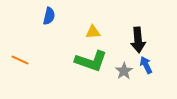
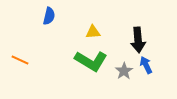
green L-shape: rotated 12 degrees clockwise
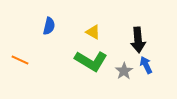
blue semicircle: moved 10 px down
yellow triangle: rotated 35 degrees clockwise
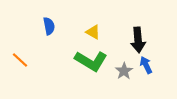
blue semicircle: rotated 24 degrees counterclockwise
orange line: rotated 18 degrees clockwise
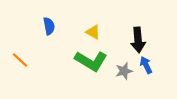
gray star: rotated 18 degrees clockwise
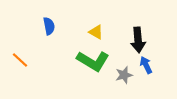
yellow triangle: moved 3 px right
green L-shape: moved 2 px right
gray star: moved 4 px down
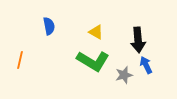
orange line: rotated 60 degrees clockwise
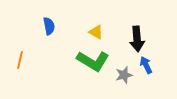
black arrow: moved 1 px left, 1 px up
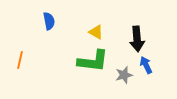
blue semicircle: moved 5 px up
green L-shape: rotated 24 degrees counterclockwise
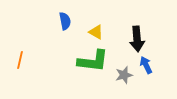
blue semicircle: moved 16 px right
